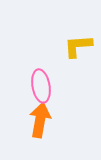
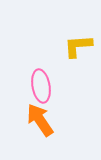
orange arrow: rotated 44 degrees counterclockwise
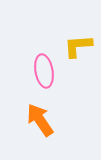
pink ellipse: moved 3 px right, 15 px up
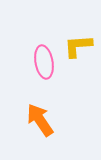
pink ellipse: moved 9 px up
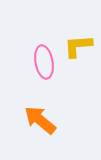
orange arrow: rotated 16 degrees counterclockwise
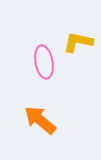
yellow L-shape: moved 4 px up; rotated 16 degrees clockwise
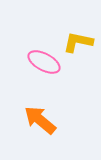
pink ellipse: rotated 52 degrees counterclockwise
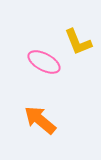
yellow L-shape: rotated 124 degrees counterclockwise
